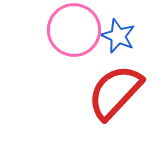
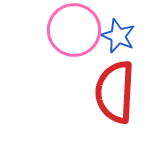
red semicircle: rotated 40 degrees counterclockwise
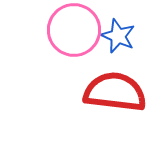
red semicircle: rotated 94 degrees clockwise
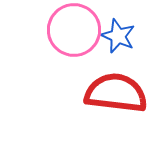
red semicircle: moved 1 px right, 1 px down
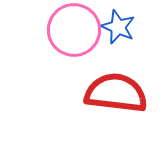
blue star: moved 9 px up
